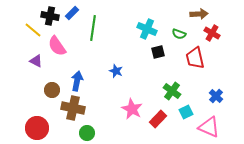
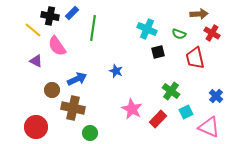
blue arrow: moved 2 px up; rotated 54 degrees clockwise
green cross: moved 1 px left
red circle: moved 1 px left, 1 px up
green circle: moved 3 px right
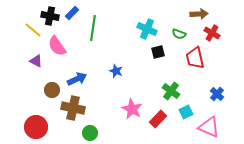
blue cross: moved 1 px right, 2 px up
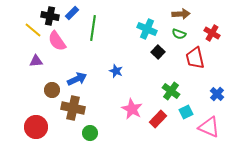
brown arrow: moved 18 px left
pink semicircle: moved 5 px up
black square: rotated 32 degrees counterclockwise
purple triangle: rotated 32 degrees counterclockwise
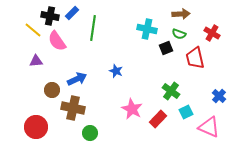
cyan cross: rotated 12 degrees counterclockwise
black square: moved 8 px right, 4 px up; rotated 24 degrees clockwise
blue cross: moved 2 px right, 2 px down
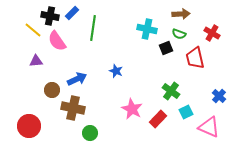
red circle: moved 7 px left, 1 px up
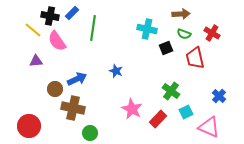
green semicircle: moved 5 px right
brown circle: moved 3 px right, 1 px up
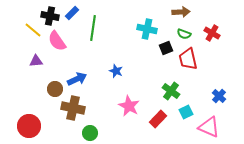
brown arrow: moved 2 px up
red trapezoid: moved 7 px left, 1 px down
pink star: moved 3 px left, 3 px up
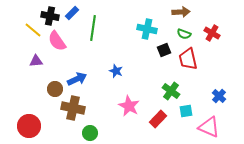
black square: moved 2 px left, 2 px down
cyan square: moved 1 px up; rotated 16 degrees clockwise
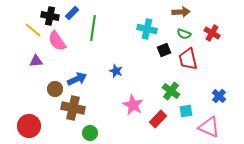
pink star: moved 4 px right, 1 px up
